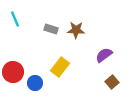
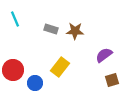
brown star: moved 1 px left, 1 px down
red circle: moved 2 px up
brown square: moved 2 px up; rotated 24 degrees clockwise
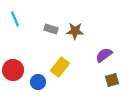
blue circle: moved 3 px right, 1 px up
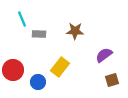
cyan line: moved 7 px right
gray rectangle: moved 12 px left, 5 px down; rotated 16 degrees counterclockwise
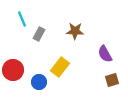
gray rectangle: rotated 64 degrees counterclockwise
purple semicircle: moved 1 px right, 1 px up; rotated 84 degrees counterclockwise
blue circle: moved 1 px right
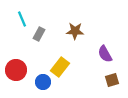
red circle: moved 3 px right
blue circle: moved 4 px right
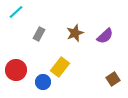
cyan line: moved 6 px left, 7 px up; rotated 70 degrees clockwise
brown star: moved 2 px down; rotated 24 degrees counterclockwise
purple semicircle: moved 18 px up; rotated 102 degrees counterclockwise
brown square: moved 1 px right, 1 px up; rotated 16 degrees counterclockwise
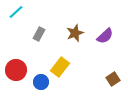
blue circle: moved 2 px left
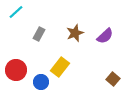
brown square: rotated 16 degrees counterclockwise
